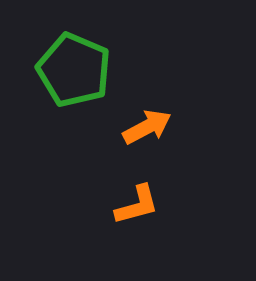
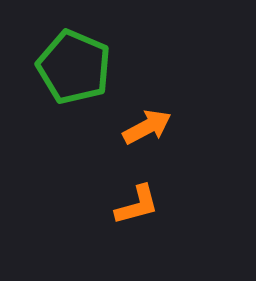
green pentagon: moved 3 px up
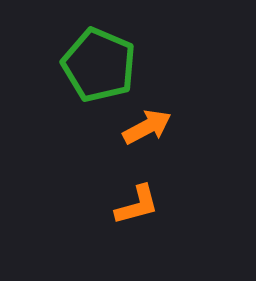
green pentagon: moved 25 px right, 2 px up
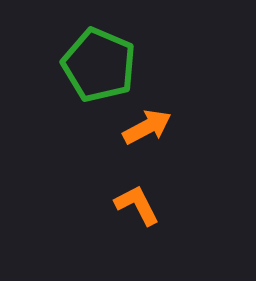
orange L-shape: rotated 102 degrees counterclockwise
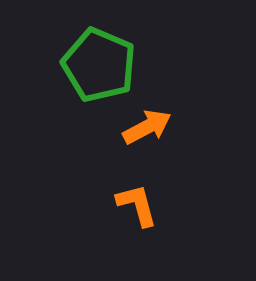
orange L-shape: rotated 12 degrees clockwise
